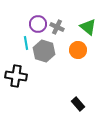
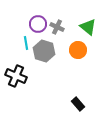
black cross: rotated 15 degrees clockwise
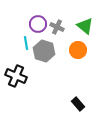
green triangle: moved 3 px left, 1 px up
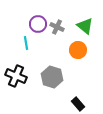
gray hexagon: moved 8 px right, 26 px down
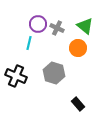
gray cross: moved 1 px down
cyan line: moved 3 px right; rotated 24 degrees clockwise
orange circle: moved 2 px up
gray hexagon: moved 2 px right, 4 px up
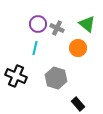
green triangle: moved 2 px right, 2 px up
cyan line: moved 6 px right, 5 px down
gray hexagon: moved 2 px right, 5 px down
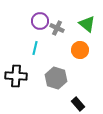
purple circle: moved 2 px right, 3 px up
orange circle: moved 2 px right, 2 px down
black cross: rotated 20 degrees counterclockwise
